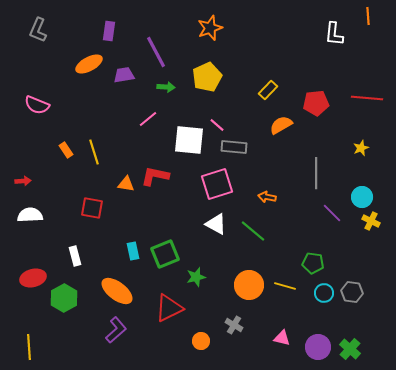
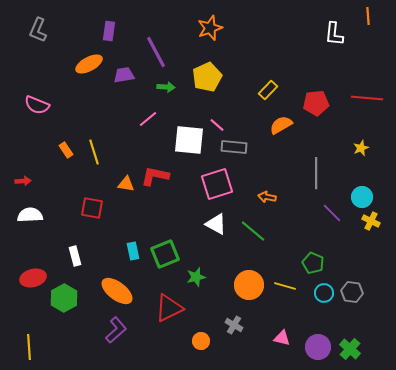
green pentagon at (313, 263): rotated 15 degrees clockwise
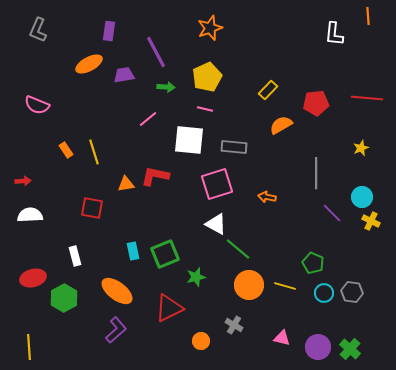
pink line at (217, 125): moved 12 px left, 16 px up; rotated 28 degrees counterclockwise
orange triangle at (126, 184): rotated 18 degrees counterclockwise
green line at (253, 231): moved 15 px left, 18 px down
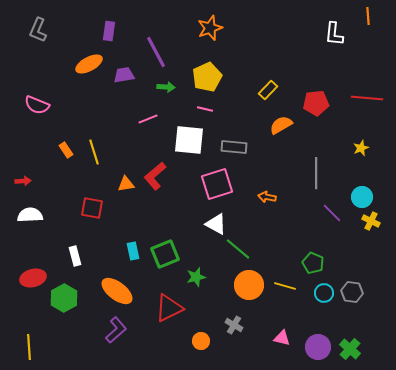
pink line at (148, 119): rotated 18 degrees clockwise
red L-shape at (155, 176): rotated 52 degrees counterclockwise
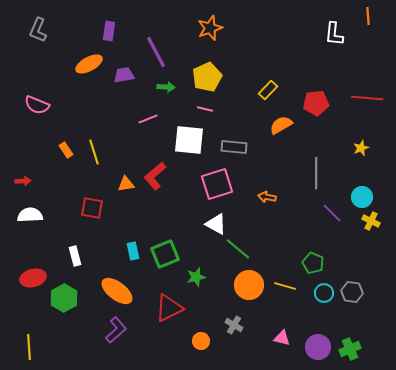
green cross at (350, 349): rotated 25 degrees clockwise
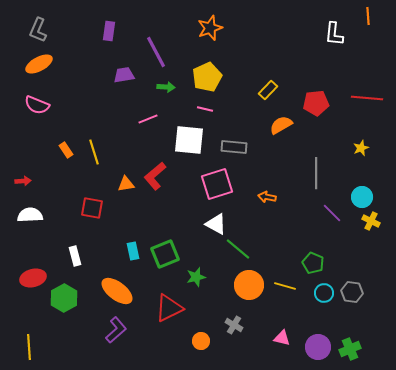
orange ellipse at (89, 64): moved 50 px left
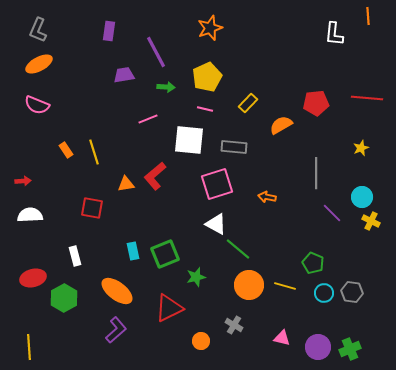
yellow rectangle at (268, 90): moved 20 px left, 13 px down
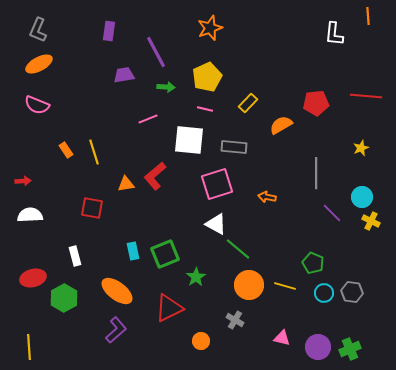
red line at (367, 98): moved 1 px left, 2 px up
green star at (196, 277): rotated 18 degrees counterclockwise
gray cross at (234, 325): moved 1 px right, 5 px up
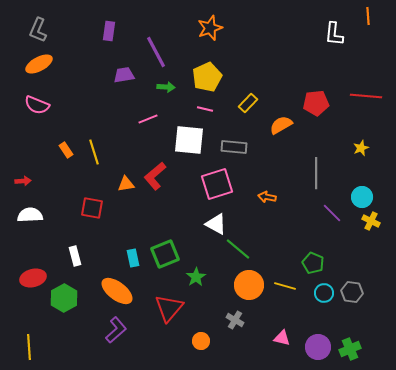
cyan rectangle at (133, 251): moved 7 px down
red triangle at (169, 308): rotated 24 degrees counterclockwise
